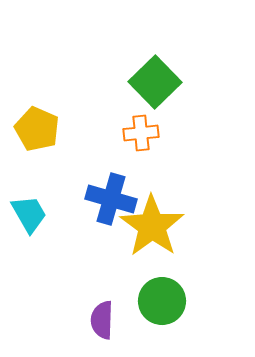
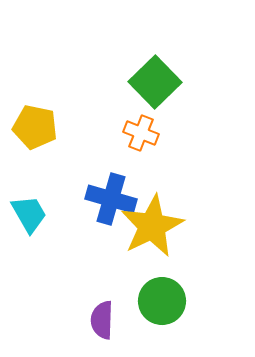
yellow pentagon: moved 2 px left, 2 px up; rotated 12 degrees counterclockwise
orange cross: rotated 28 degrees clockwise
yellow star: rotated 10 degrees clockwise
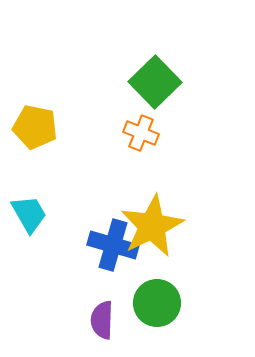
blue cross: moved 2 px right, 46 px down
green circle: moved 5 px left, 2 px down
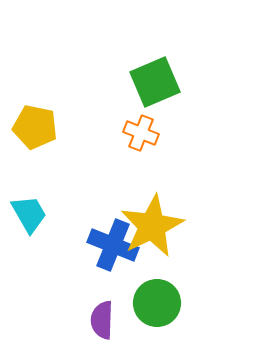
green square: rotated 21 degrees clockwise
blue cross: rotated 6 degrees clockwise
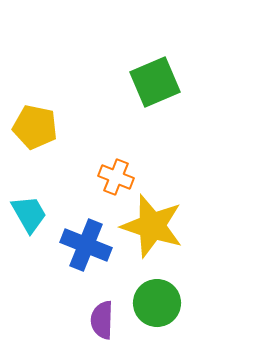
orange cross: moved 25 px left, 44 px down
yellow star: rotated 28 degrees counterclockwise
blue cross: moved 27 px left
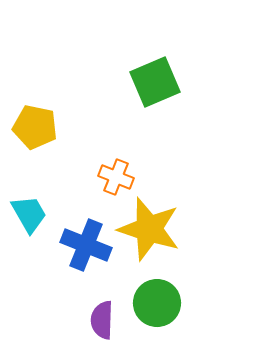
yellow star: moved 3 px left, 3 px down
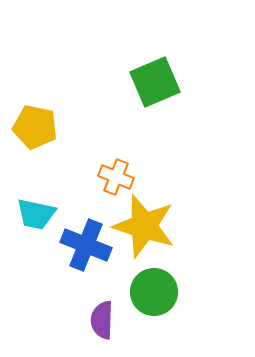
cyan trapezoid: moved 7 px right; rotated 132 degrees clockwise
yellow star: moved 5 px left, 3 px up
green circle: moved 3 px left, 11 px up
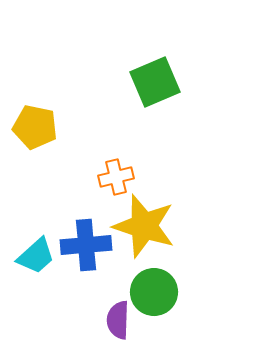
orange cross: rotated 36 degrees counterclockwise
cyan trapezoid: moved 42 px down; rotated 54 degrees counterclockwise
blue cross: rotated 27 degrees counterclockwise
purple semicircle: moved 16 px right
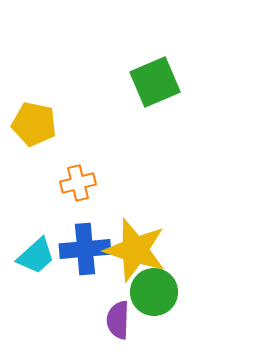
yellow pentagon: moved 1 px left, 3 px up
orange cross: moved 38 px left, 6 px down
yellow star: moved 9 px left, 24 px down
blue cross: moved 1 px left, 4 px down
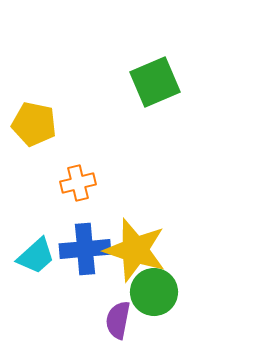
purple semicircle: rotated 9 degrees clockwise
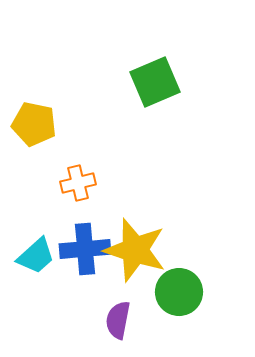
green circle: moved 25 px right
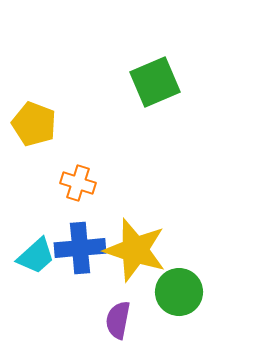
yellow pentagon: rotated 9 degrees clockwise
orange cross: rotated 32 degrees clockwise
blue cross: moved 5 px left, 1 px up
